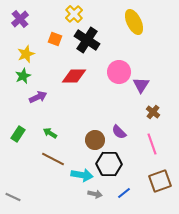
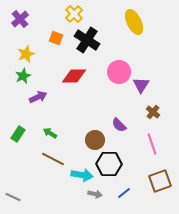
orange square: moved 1 px right, 1 px up
purple semicircle: moved 7 px up
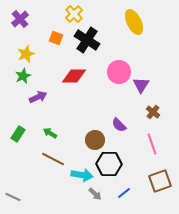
gray arrow: rotated 32 degrees clockwise
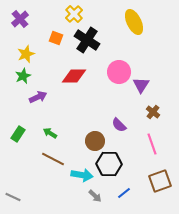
brown circle: moved 1 px down
gray arrow: moved 2 px down
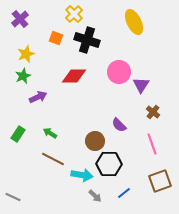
black cross: rotated 15 degrees counterclockwise
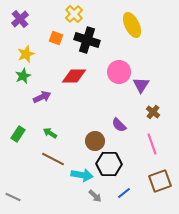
yellow ellipse: moved 2 px left, 3 px down
purple arrow: moved 4 px right
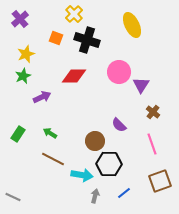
gray arrow: rotated 120 degrees counterclockwise
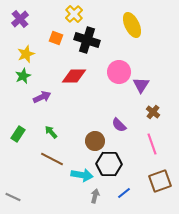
green arrow: moved 1 px right, 1 px up; rotated 16 degrees clockwise
brown line: moved 1 px left
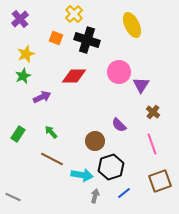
black hexagon: moved 2 px right, 3 px down; rotated 20 degrees counterclockwise
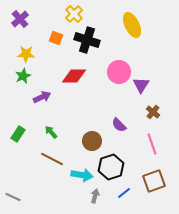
yellow star: rotated 24 degrees clockwise
brown circle: moved 3 px left
brown square: moved 6 px left
